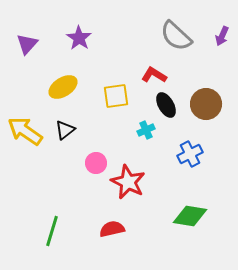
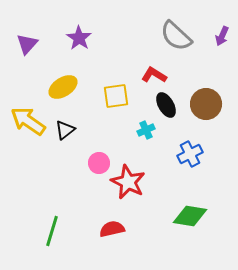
yellow arrow: moved 3 px right, 10 px up
pink circle: moved 3 px right
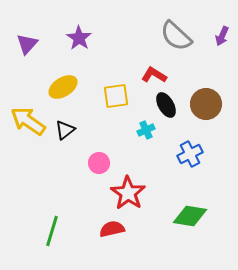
red star: moved 11 px down; rotated 8 degrees clockwise
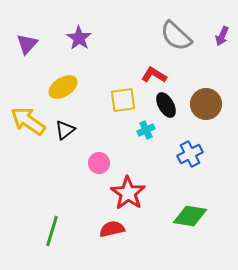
yellow square: moved 7 px right, 4 px down
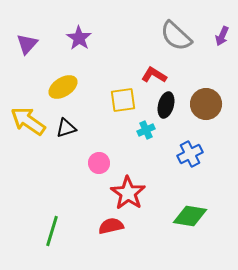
black ellipse: rotated 45 degrees clockwise
black triangle: moved 1 px right, 2 px up; rotated 20 degrees clockwise
red semicircle: moved 1 px left, 3 px up
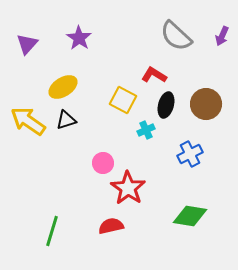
yellow square: rotated 36 degrees clockwise
black triangle: moved 8 px up
pink circle: moved 4 px right
red star: moved 5 px up
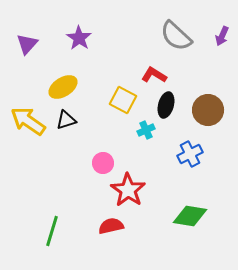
brown circle: moved 2 px right, 6 px down
red star: moved 2 px down
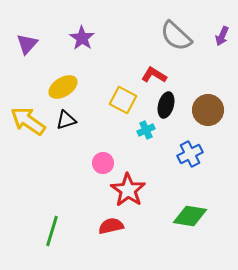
purple star: moved 3 px right
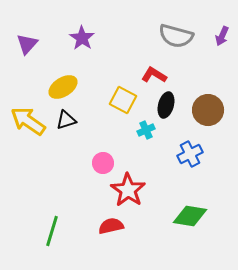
gray semicircle: rotated 28 degrees counterclockwise
